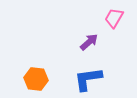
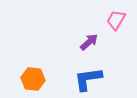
pink trapezoid: moved 2 px right, 2 px down
orange hexagon: moved 3 px left
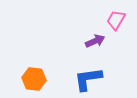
purple arrow: moved 6 px right, 1 px up; rotated 18 degrees clockwise
orange hexagon: moved 1 px right
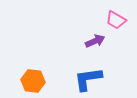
pink trapezoid: rotated 90 degrees counterclockwise
orange hexagon: moved 1 px left, 2 px down
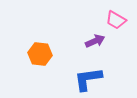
orange hexagon: moved 7 px right, 27 px up
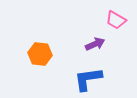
purple arrow: moved 3 px down
